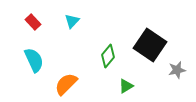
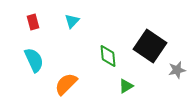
red rectangle: rotated 28 degrees clockwise
black square: moved 1 px down
green diamond: rotated 45 degrees counterclockwise
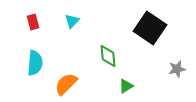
black square: moved 18 px up
cyan semicircle: moved 1 px right, 3 px down; rotated 30 degrees clockwise
gray star: moved 1 px up
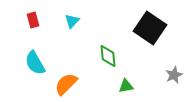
red rectangle: moved 2 px up
cyan semicircle: rotated 145 degrees clockwise
gray star: moved 3 px left, 6 px down; rotated 12 degrees counterclockwise
green triangle: rotated 21 degrees clockwise
